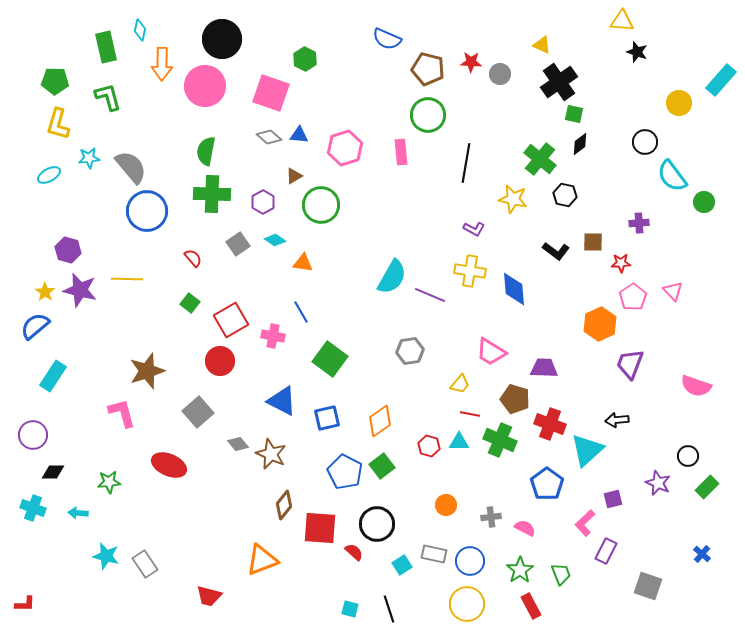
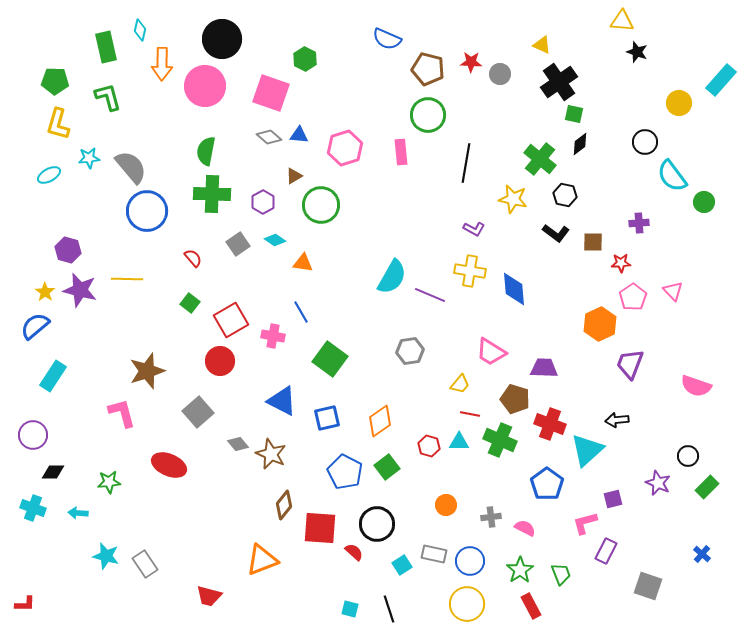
black L-shape at (556, 251): moved 18 px up
green square at (382, 466): moved 5 px right, 1 px down
pink L-shape at (585, 523): rotated 28 degrees clockwise
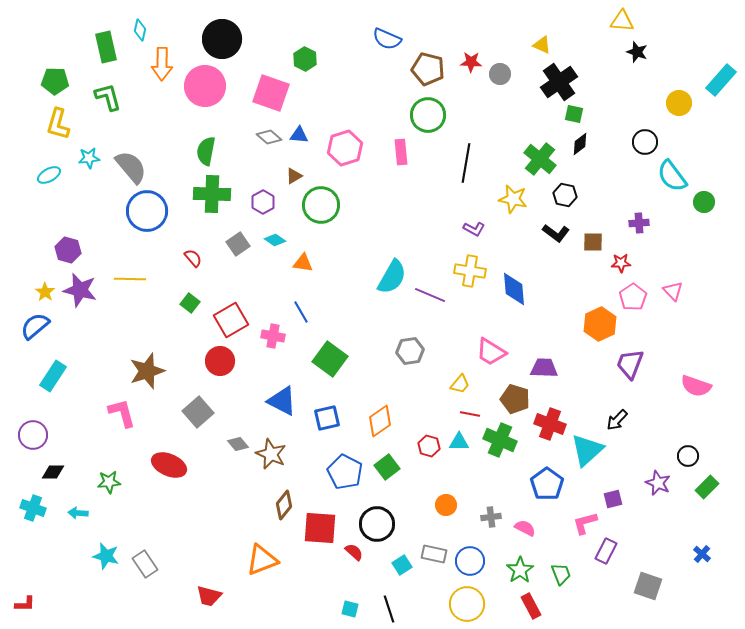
yellow line at (127, 279): moved 3 px right
black arrow at (617, 420): rotated 40 degrees counterclockwise
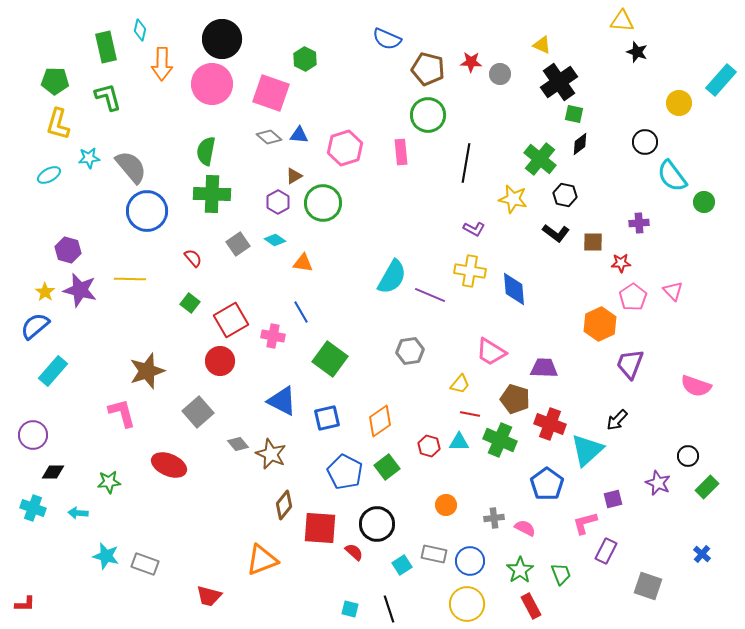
pink circle at (205, 86): moved 7 px right, 2 px up
purple hexagon at (263, 202): moved 15 px right
green circle at (321, 205): moved 2 px right, 2 px up
cyan rectangle at (53, 376): moved 5 px up; rotated 8 degrees clockwise
gray cross at (491, 517): moved 3 px right, 1 px down
gray rectangle at (145, 564): rotated 36 degrees counterclockwise
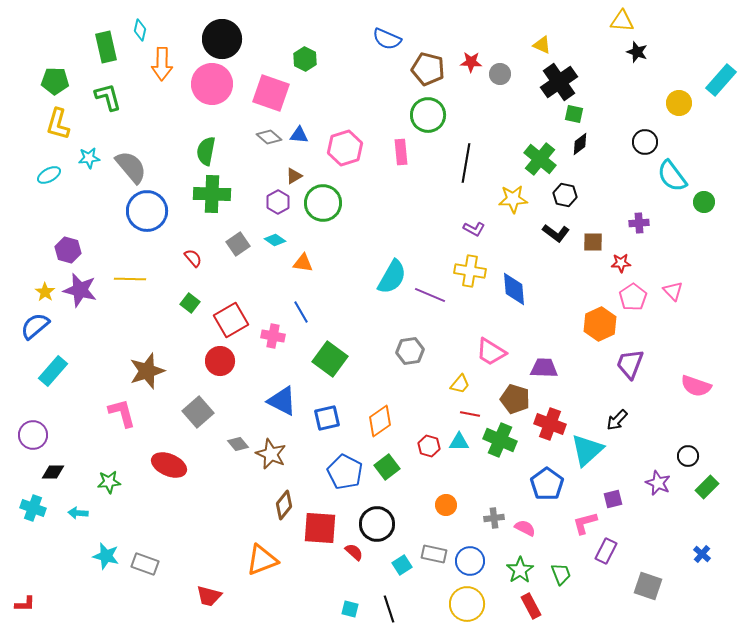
yellow star at (513, 199): rotated 16 degrees counterclockwise
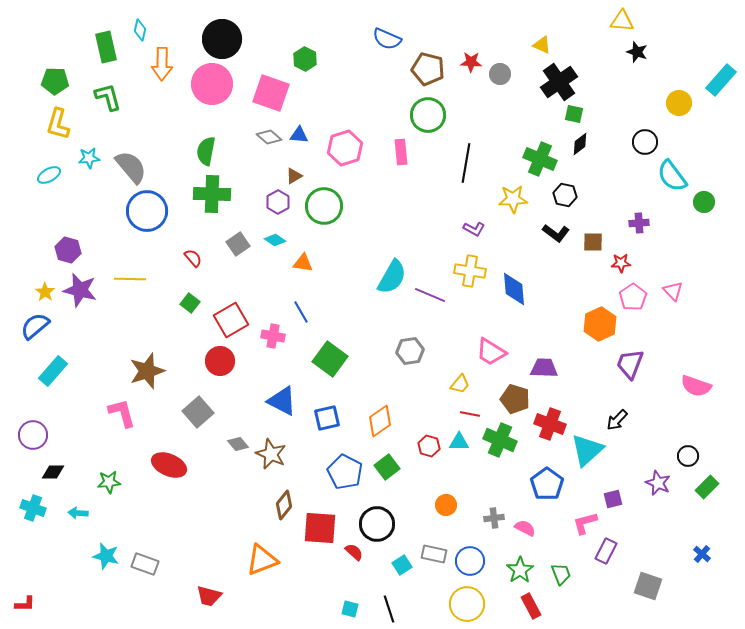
green cross at (540, 159): rotated 16 degrees counterclockwise
green circle at (323, 203): moved 1 px right, 3 px down
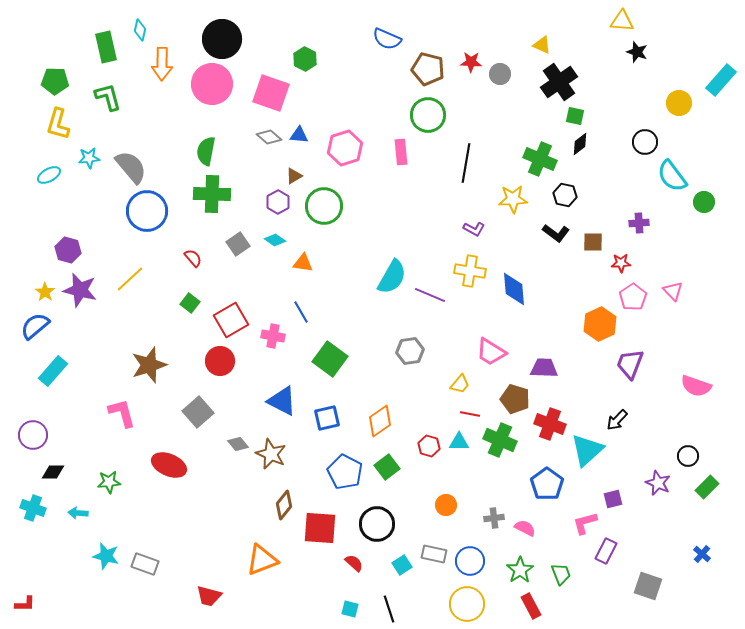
green square at (574, 114): moved 1 px right, 2 px down
yellow line at (130, 279): rotated 44 degrees counterclockwise
brown star at (147, 371): moved 2 px right, 6 px up
red semicircle at (354, 552): moved 11 px down
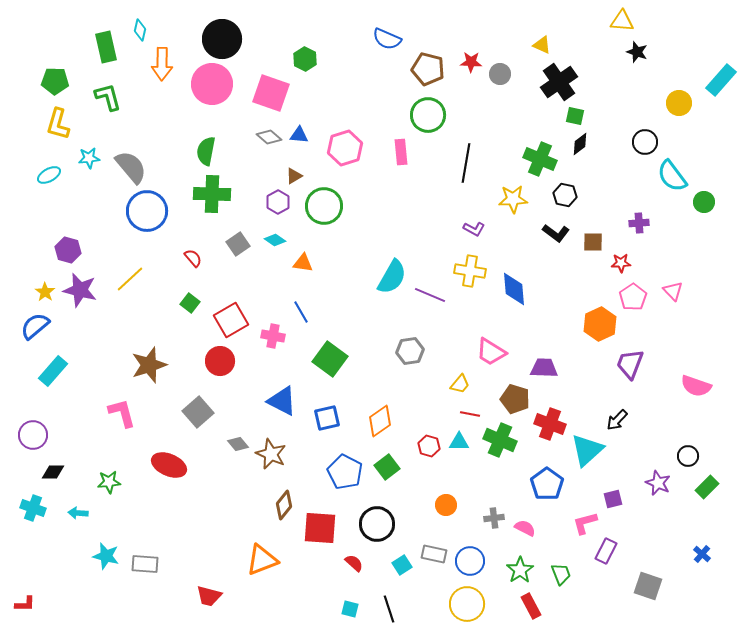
gray rectangle at (145, 564): rotated 16 degrees counterclockwise
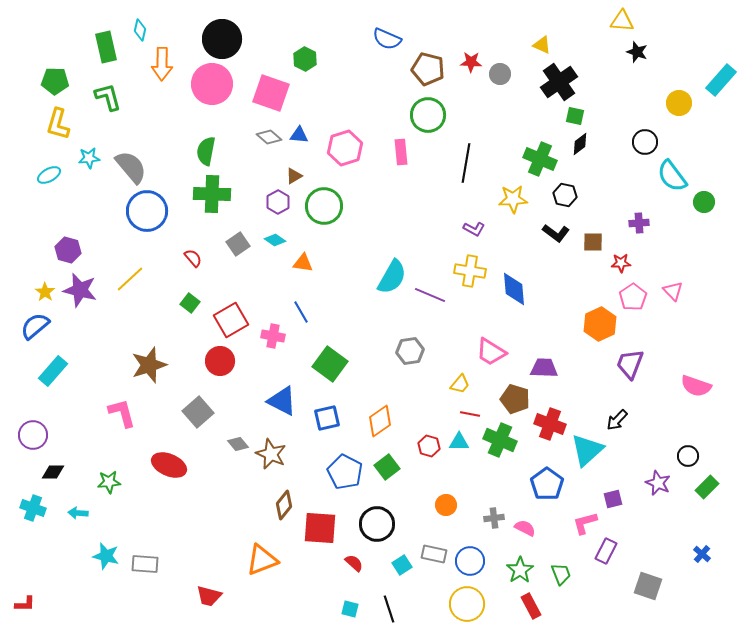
green square at (330, 359): moved 5 px down
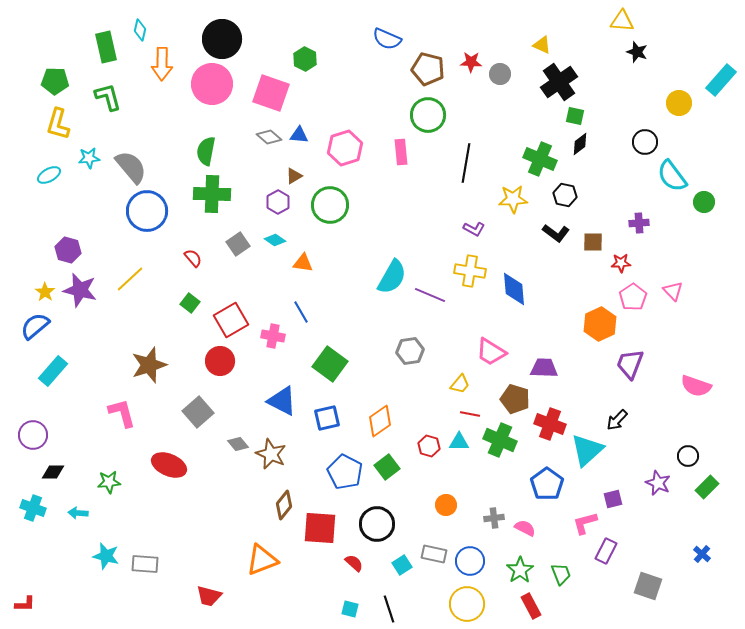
green circle at (324, 206): moved 6 px right, 1 px up
